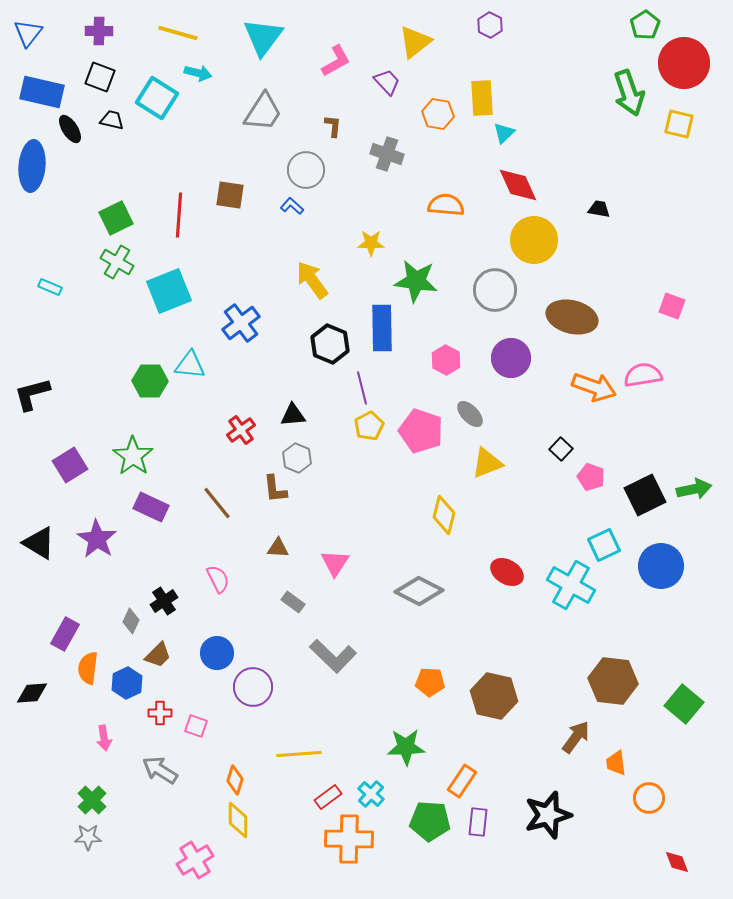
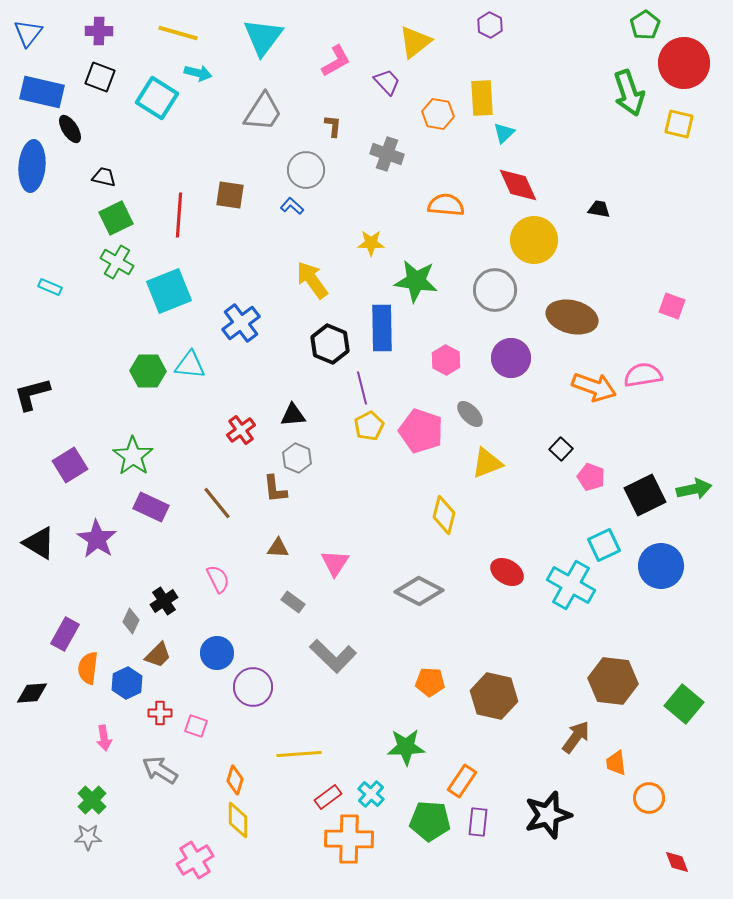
black trapezoid at (112, 120): moved 8 px left, 57 px down
green hexagon at (150, 381): moved 2 px left, 10 px up
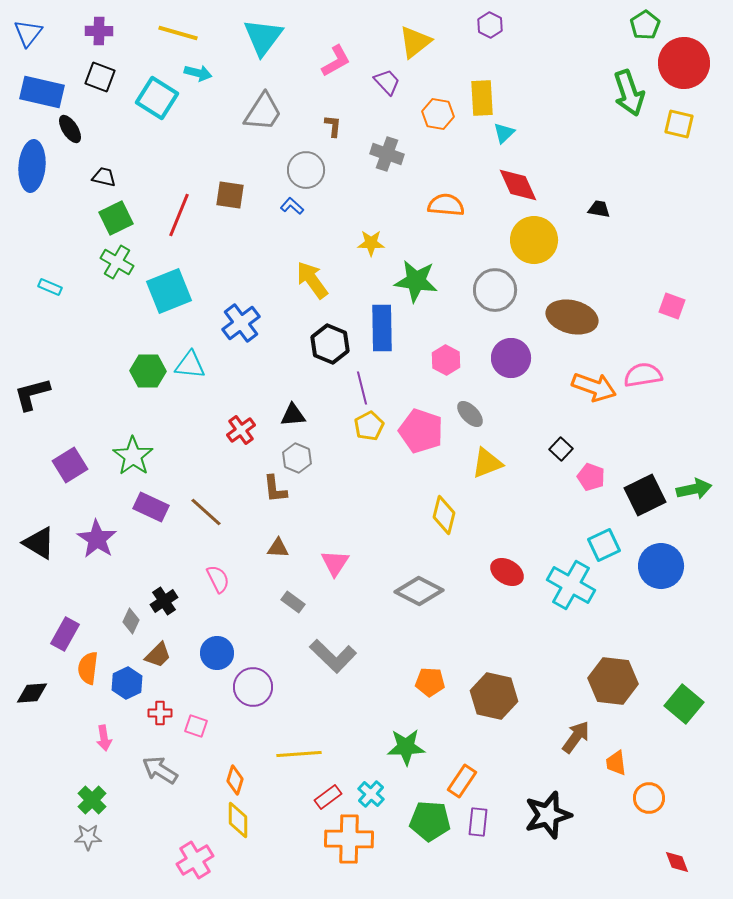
red line at (179, 215): rotated 18 degrees clockwise
brown line at (217, 503): moved 11 px left, 9 px down; rotated 9 degrees counterclockwise
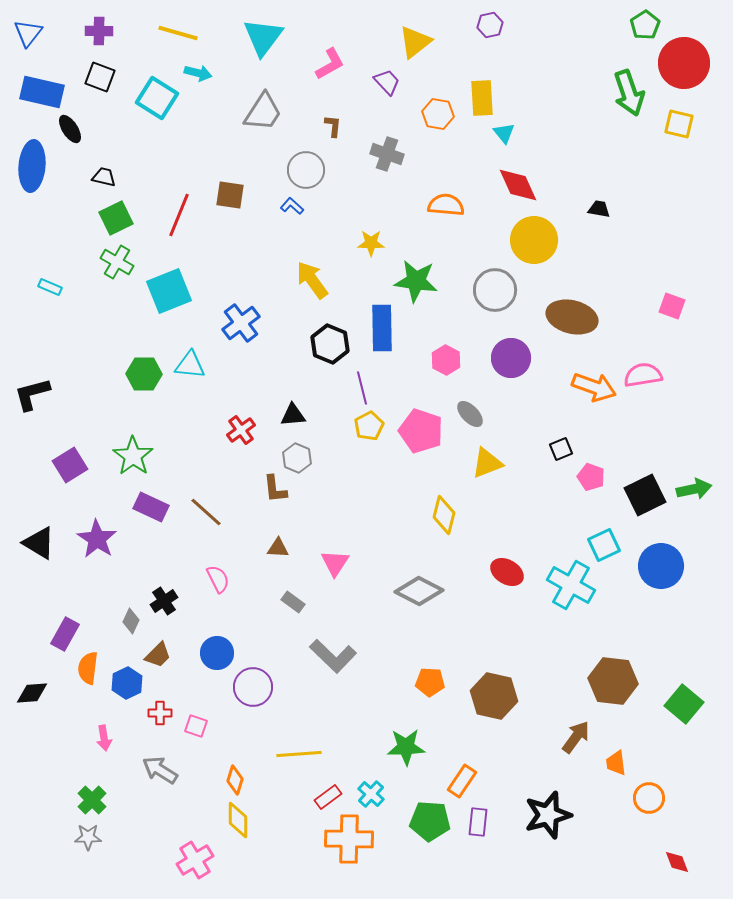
purple hexagon at (490, 25): rotated 20 degrees clockwise
pink L-shape at (336, 61): moved 6 px left, 3 px down
cyan triangle at (504, 133): rotated 25 degrees counterclockwise
green hexagon at (148, 371): moved 4 px left, 3 px down
black square at (561, 449): rotated 25 degrees clockwise
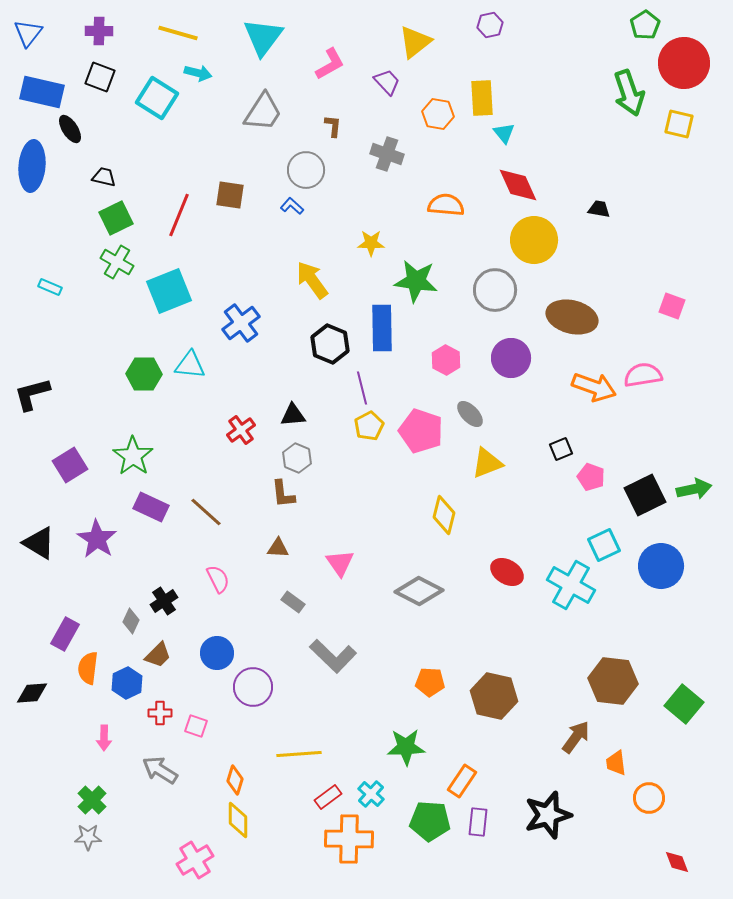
brown L-shape at (275, 489): moved 8 px right, 5 px down
pink triangle at (335, 563): moved 5 px right; rotated 8 degrees counterclockwise
pink arrow at (104, 738): rotated 10 degrees clockwise
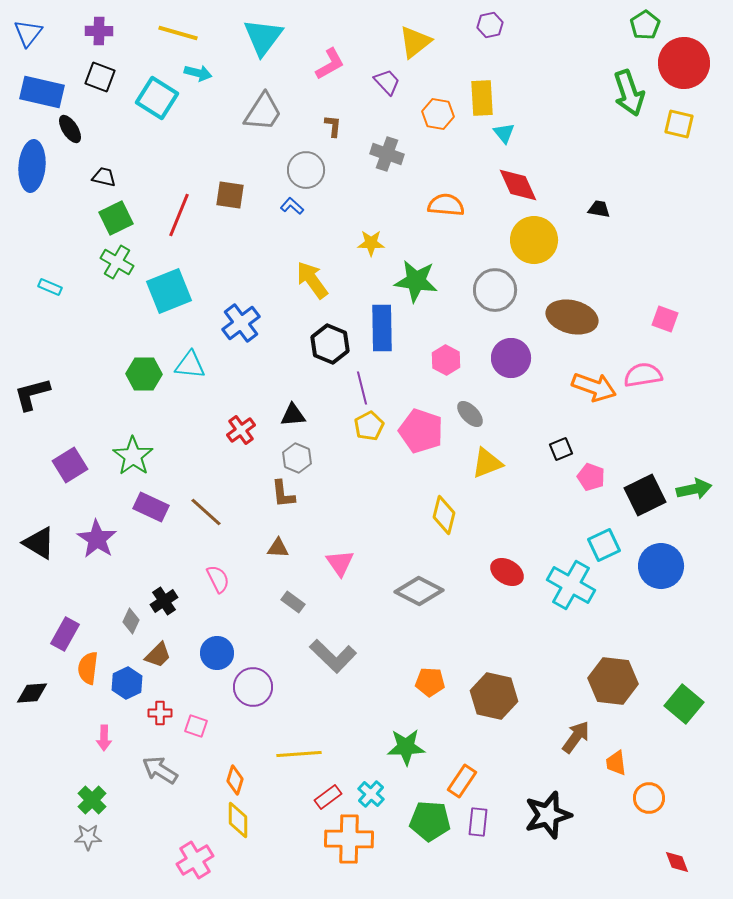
pink square at (672, 306): moved 7 px left, 13 px down
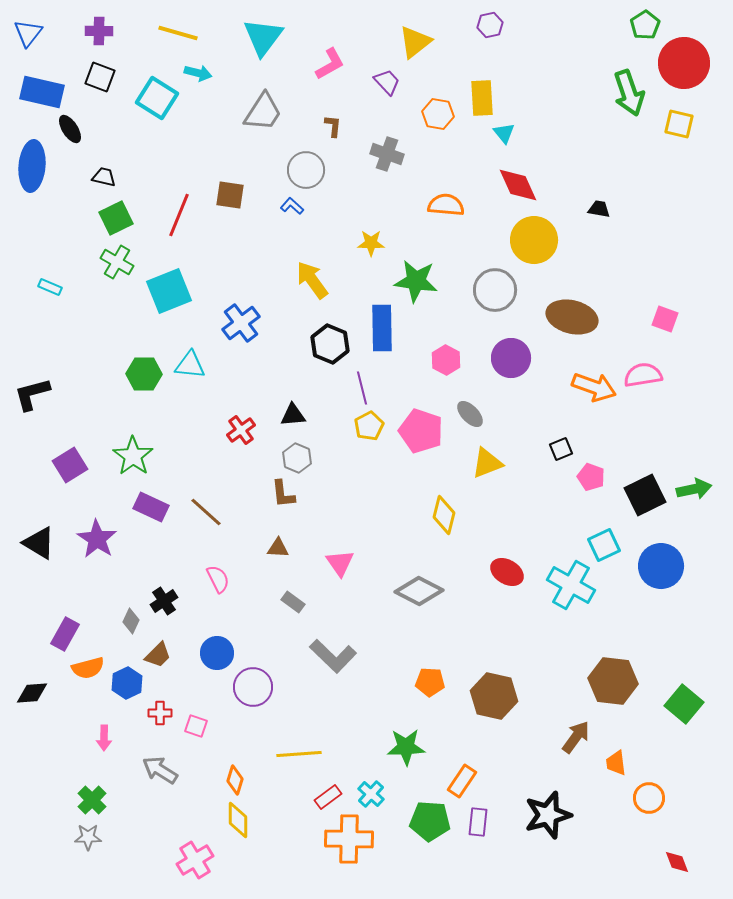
orange semicircle at (88, 668): rotated 112 degrees counterclockwise
